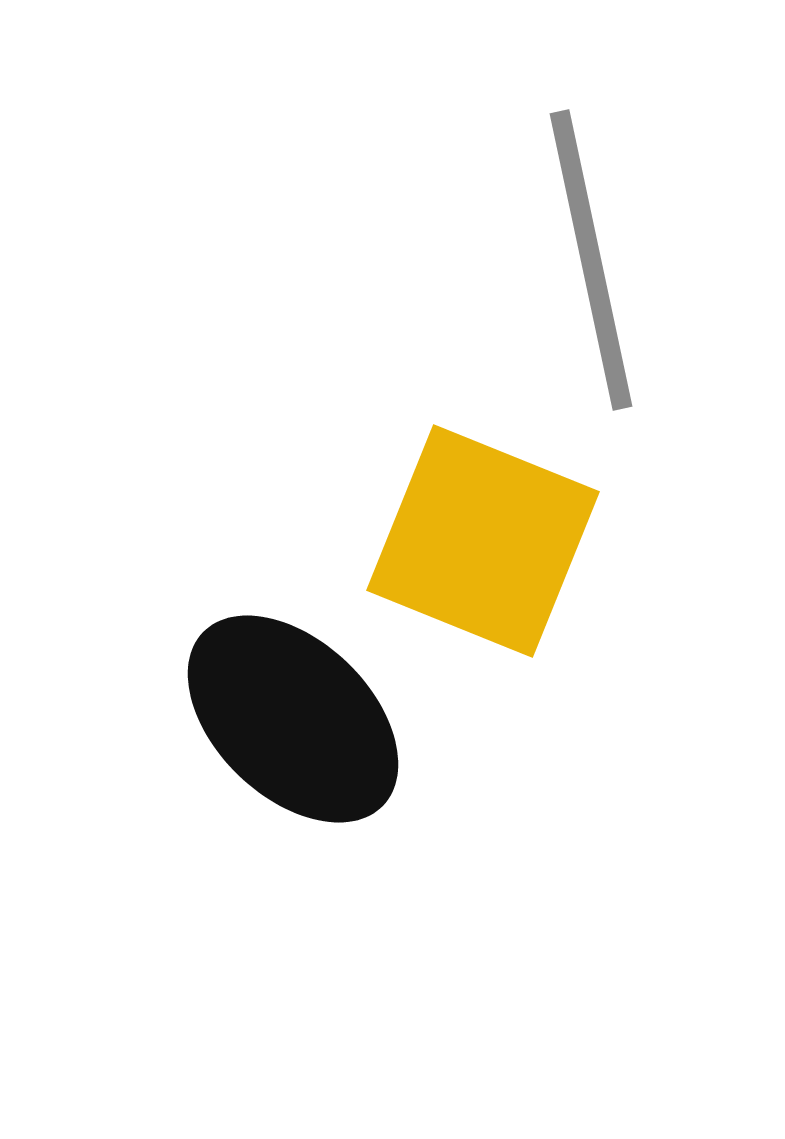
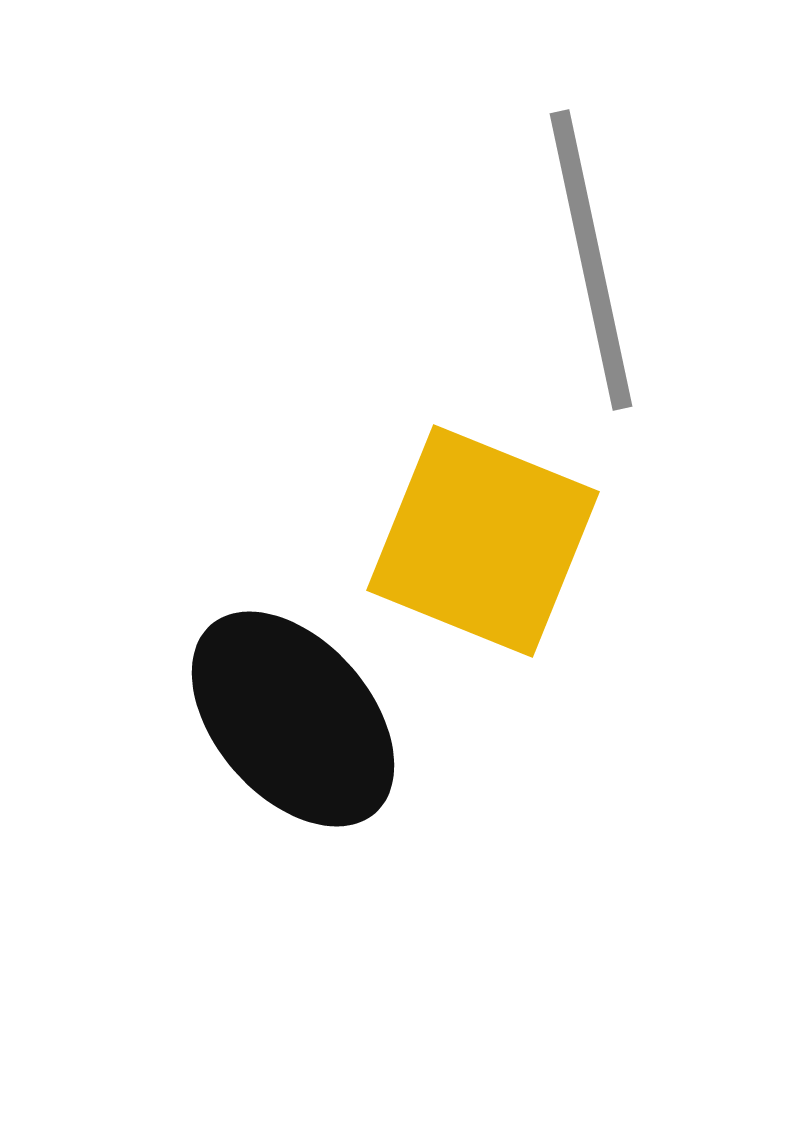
black ellipse: rotated 5 degrees clockwise
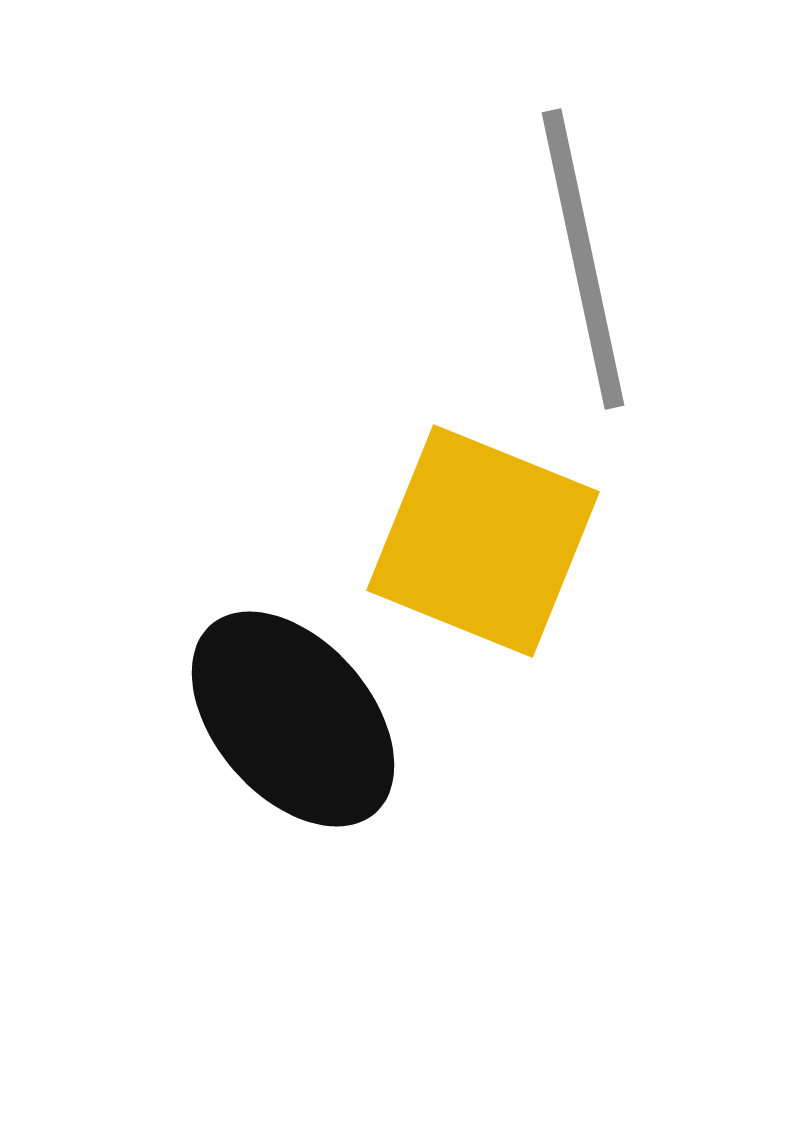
gray line: moved 8 px left, 1 px up
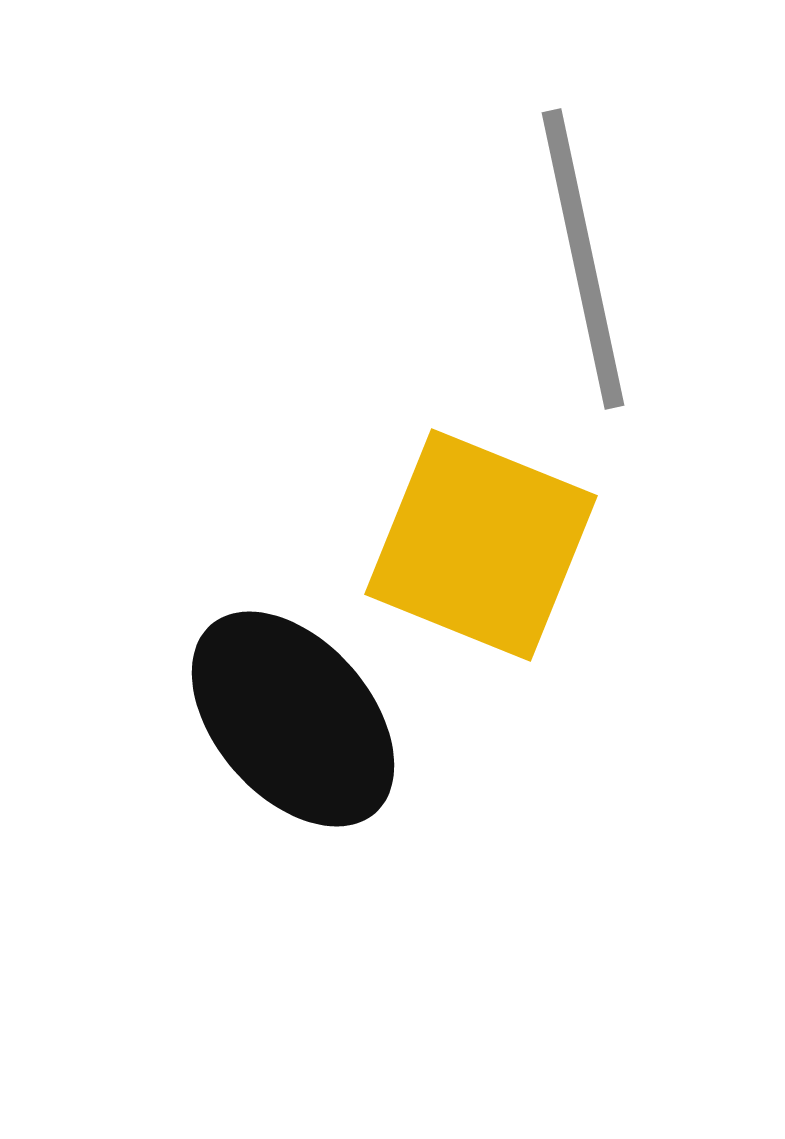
yellow square: moved 2 px left, 4 px down
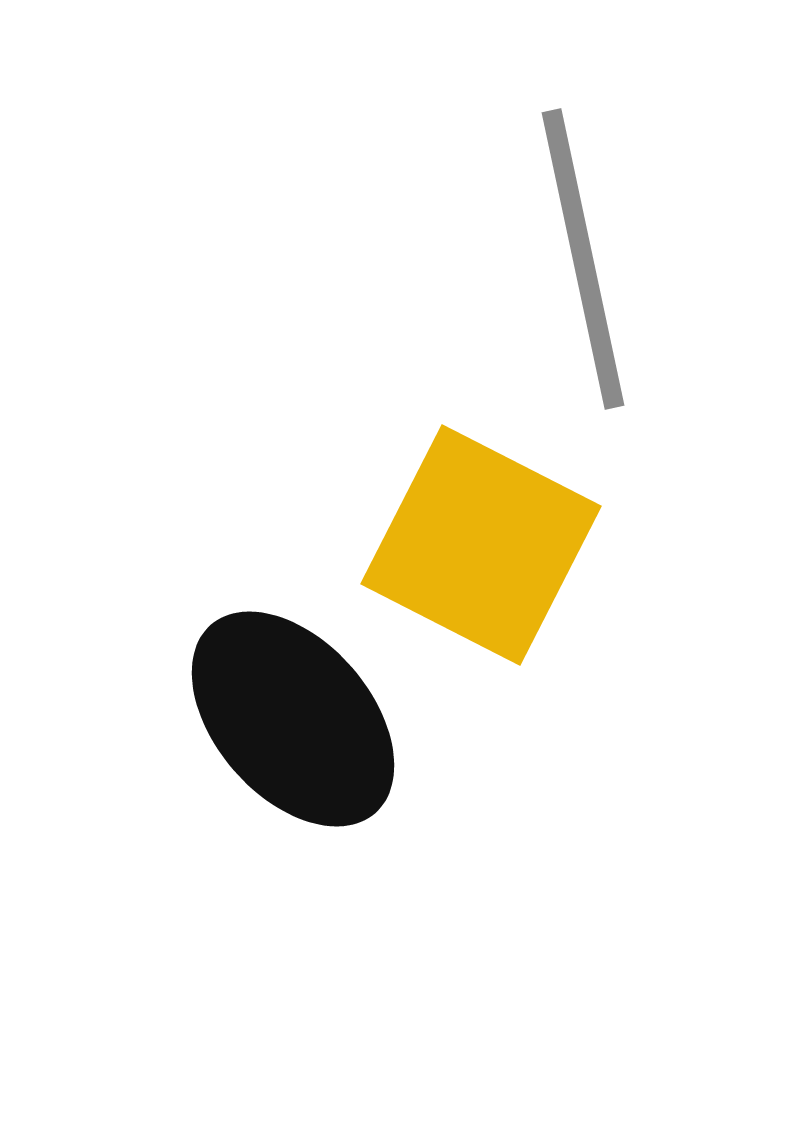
yellow square: rotated 5 degrees clockwise
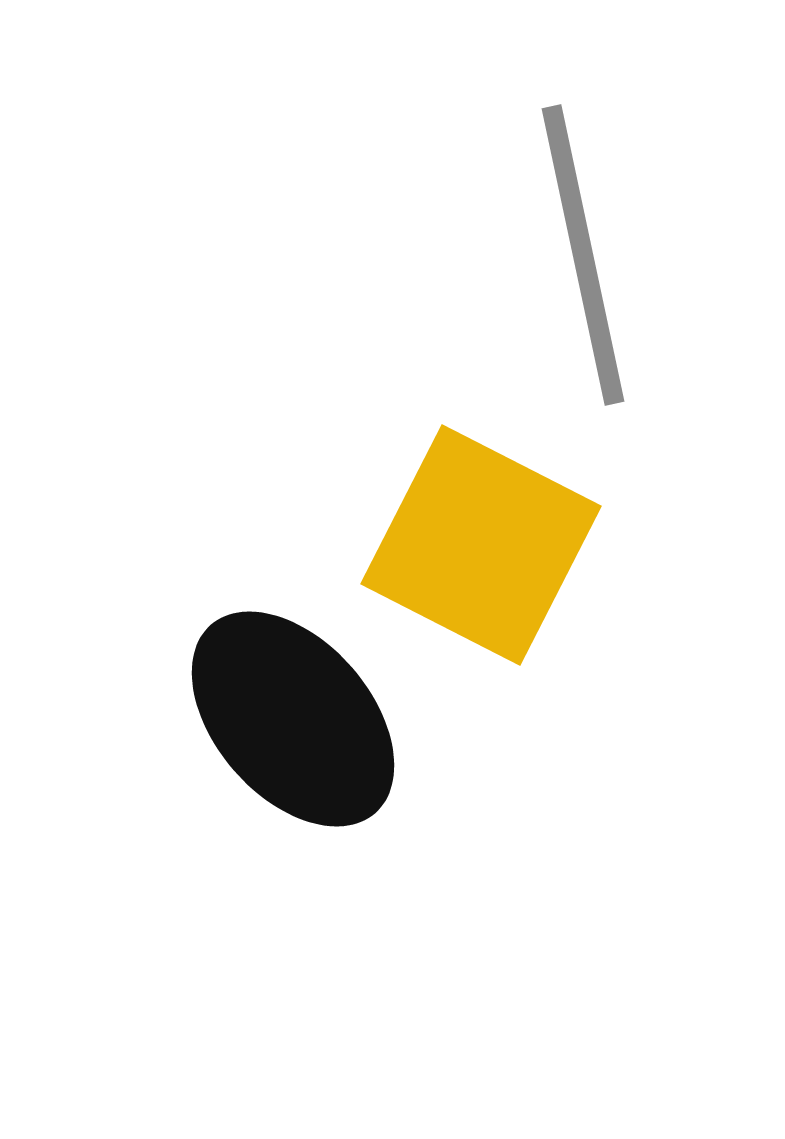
gray line: moved 4 px up
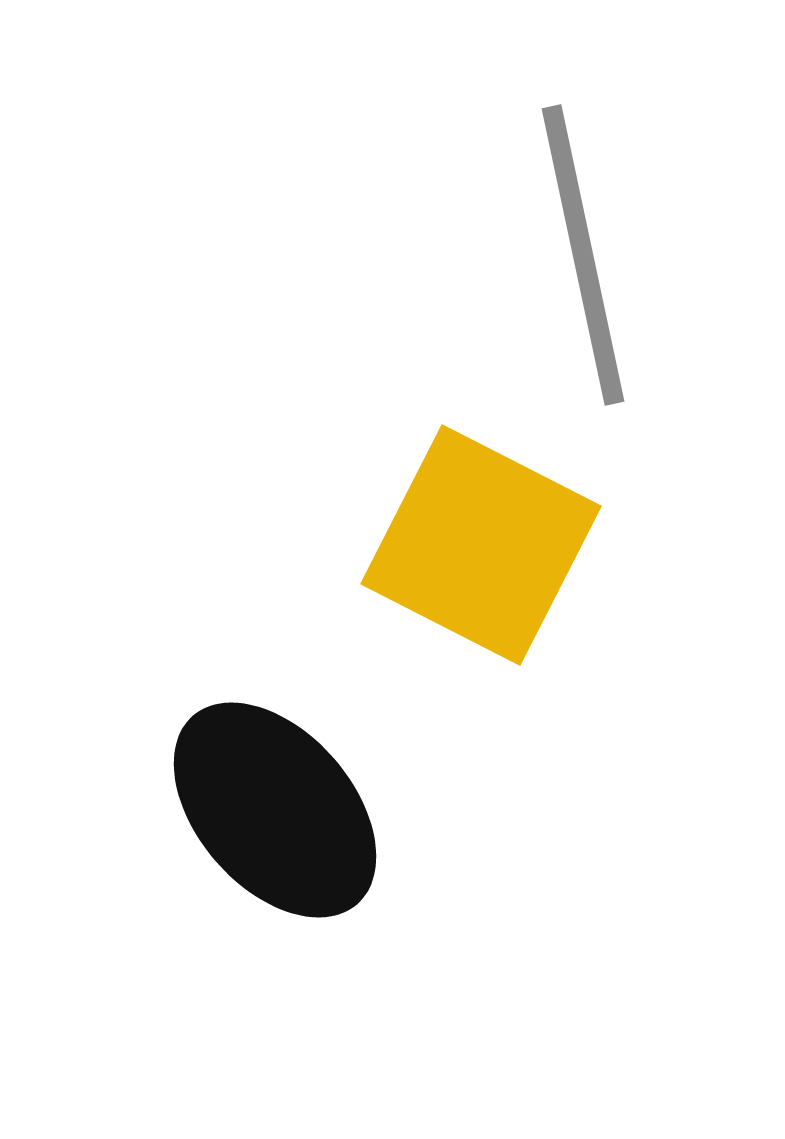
black ellipse: moved 18 px left, 91 px down
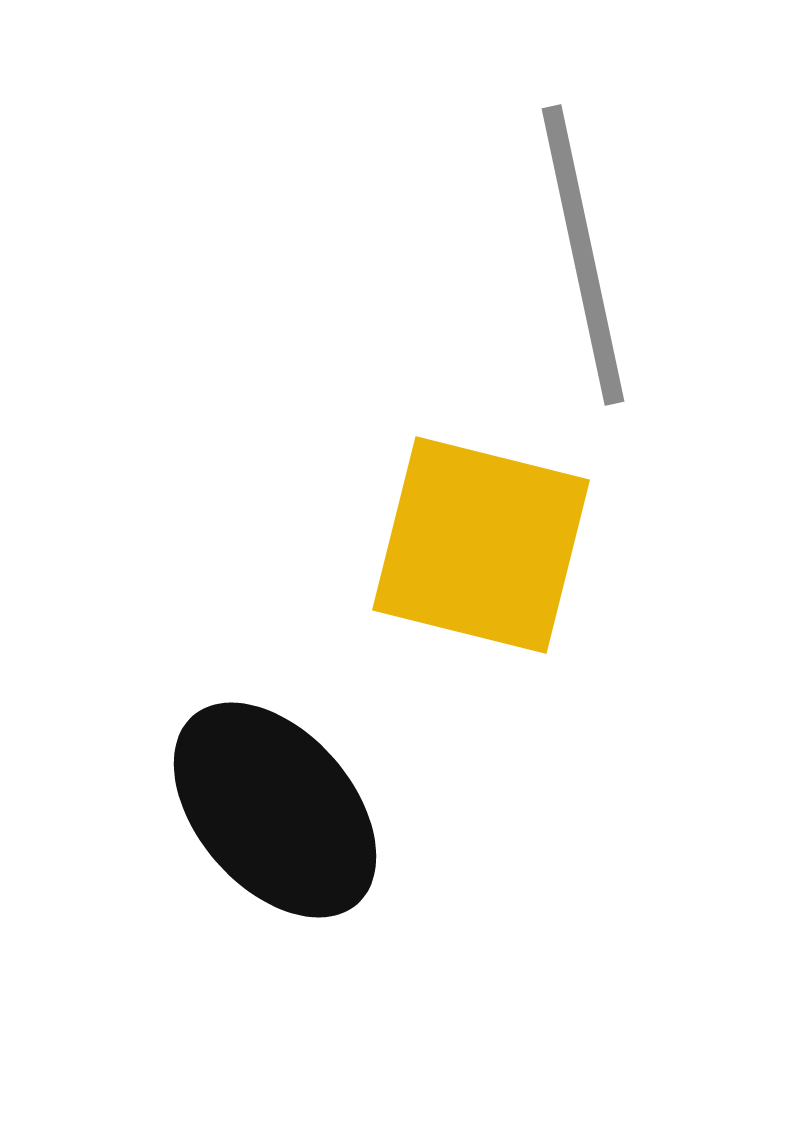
yellow square: rotated 13 degrees counterclockwise
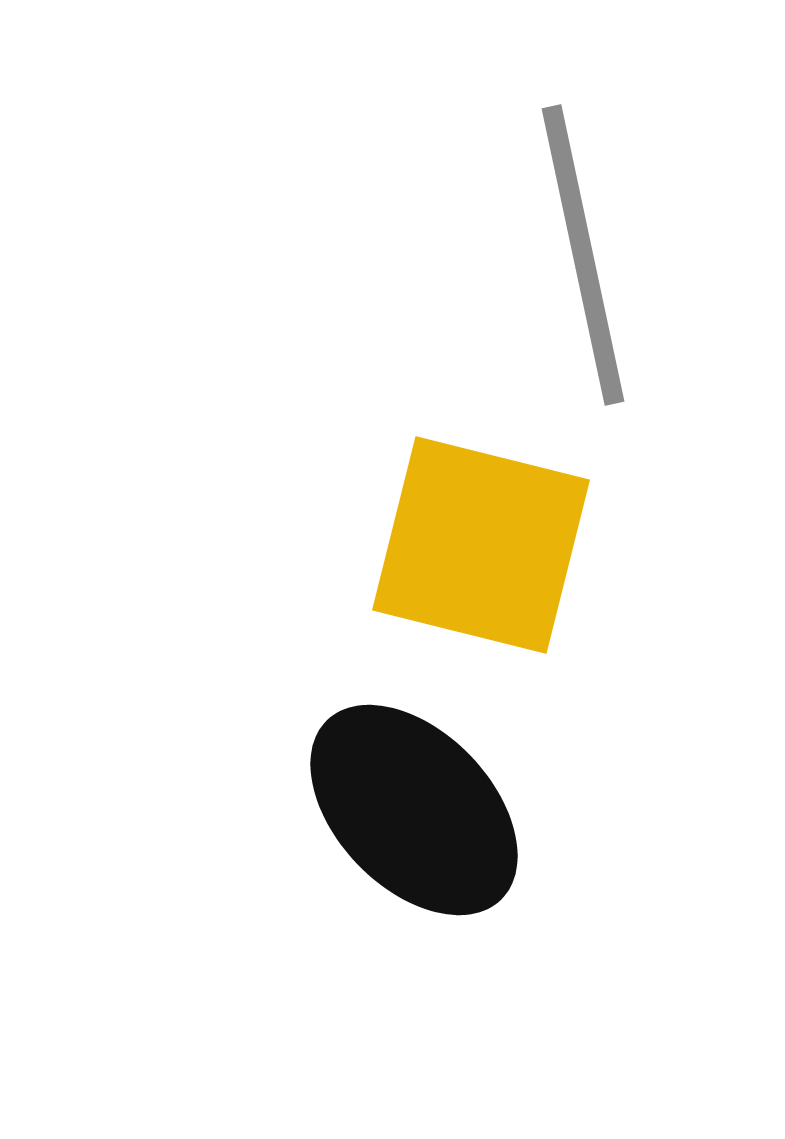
black ellipse: moved 139 px right; rotated 3 degrees counterclockwise
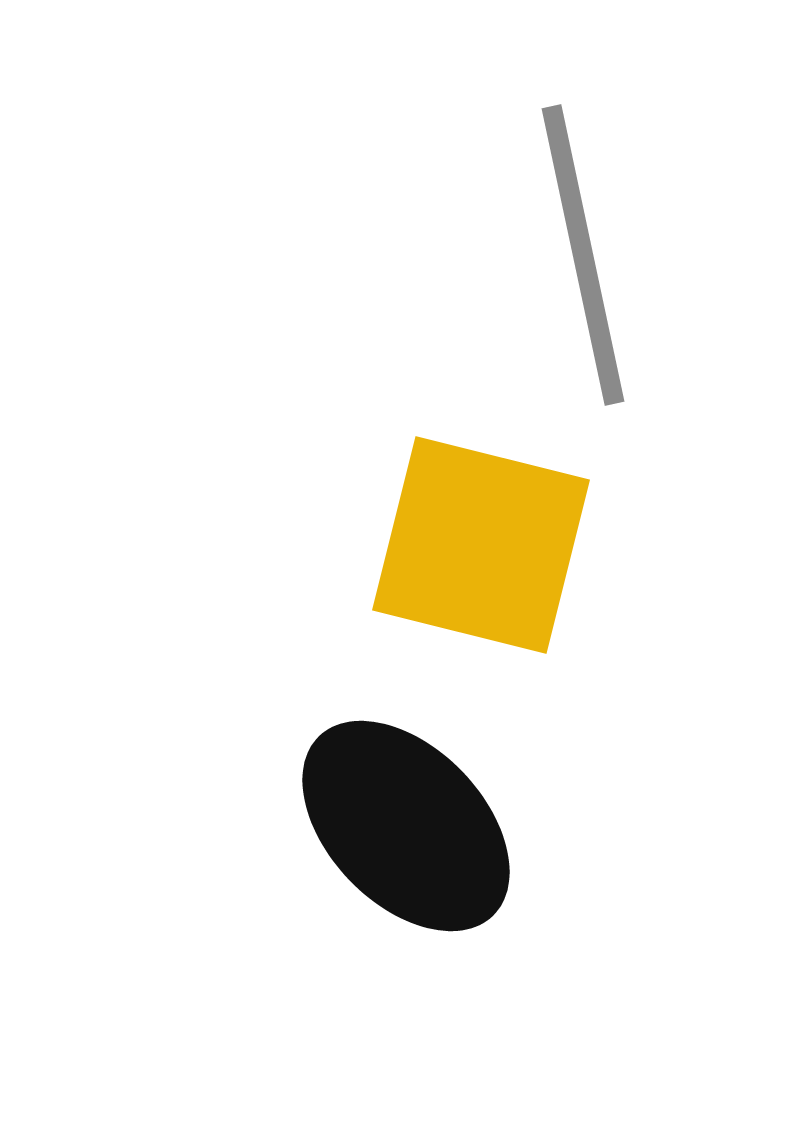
black ellipse: moved 8 px left, 16 px down
